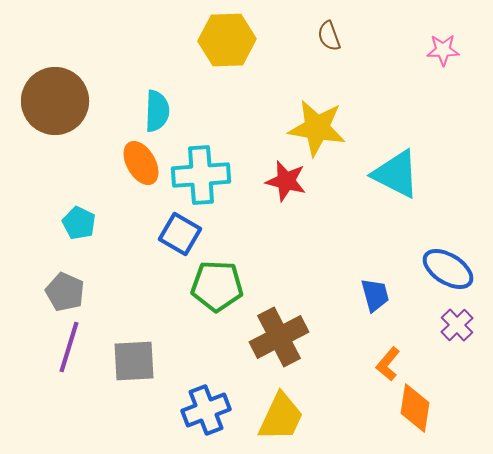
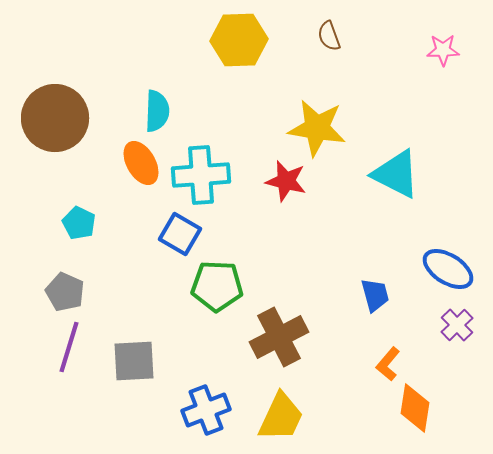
yellow hexagon: moved 12 px right
brown circle: moved 17 px down
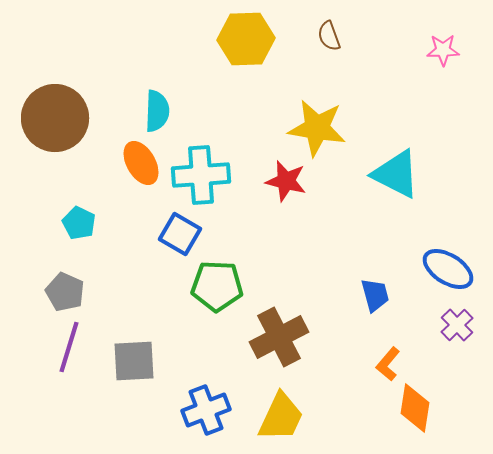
yellow hexagon: moved 7 px right, 1 px up
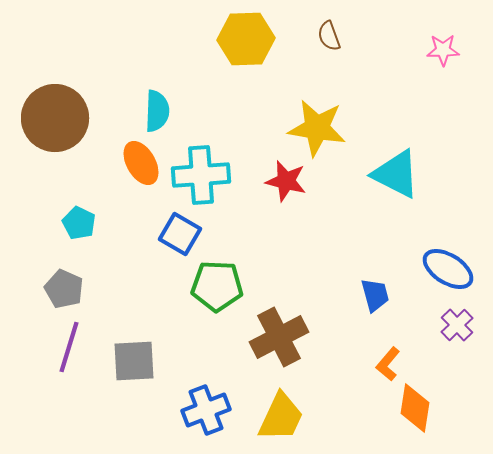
gray pentagon: moved 1 px left, 3 px up
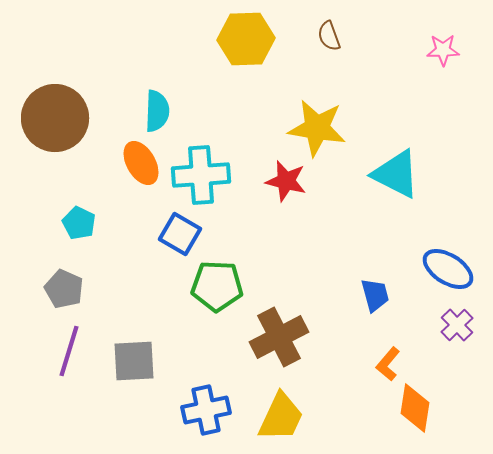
purple line: moved 4 px down
blue cross: rotated 9 degrees clockwise
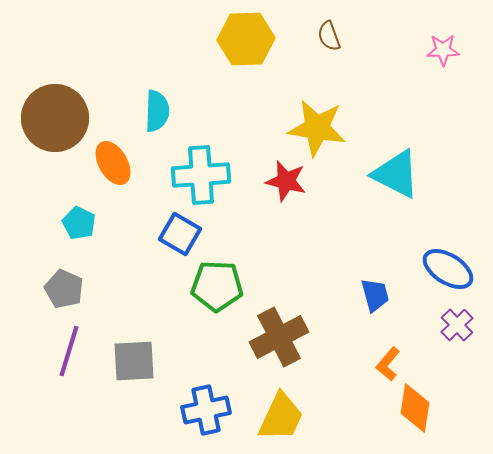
orange ellipse: moved 28 px left
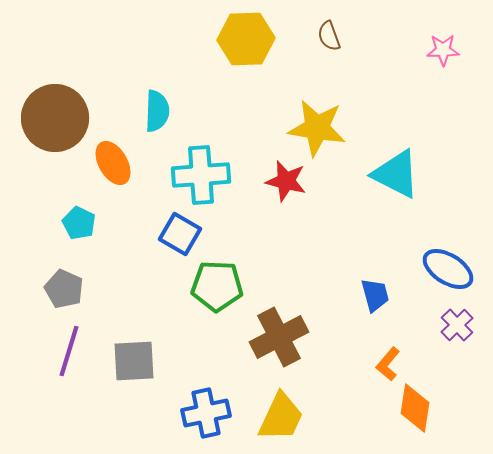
blue cross: moved 3 px down
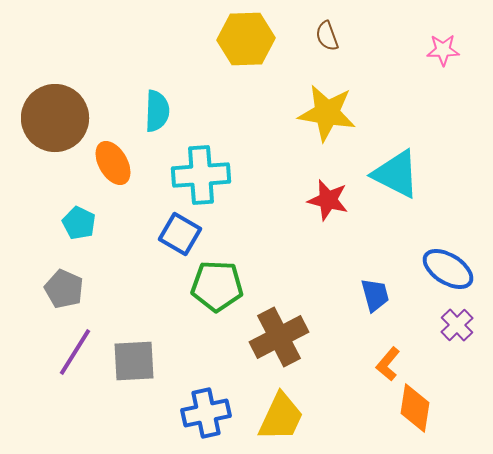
brown semicircle: moved 2 px left
yellow star: moved 10 px right, 15 px up
red star: moved 42 px right, 19 px down
purple line: moved 6 px right, 1 px down; rotated 15 degrees clockwise
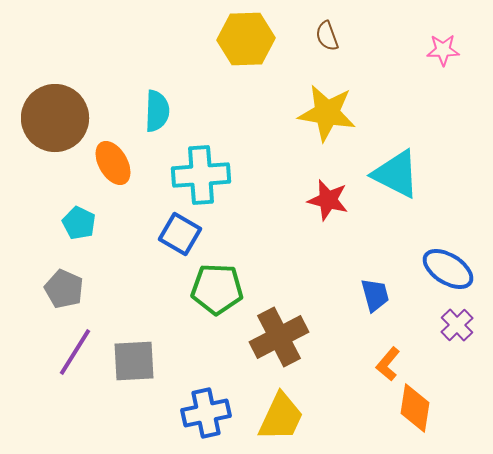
green pentagon: moved 3 px down
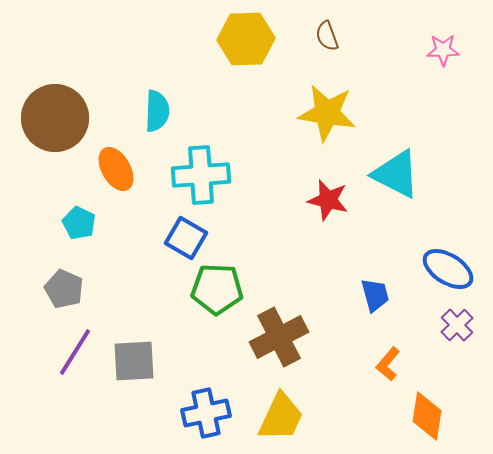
orange ellipse: moved 3 px right, 6 px down
blue square: moved 6 px right, 4 px down
orange diamond: moved 12 px right, 8 px down
